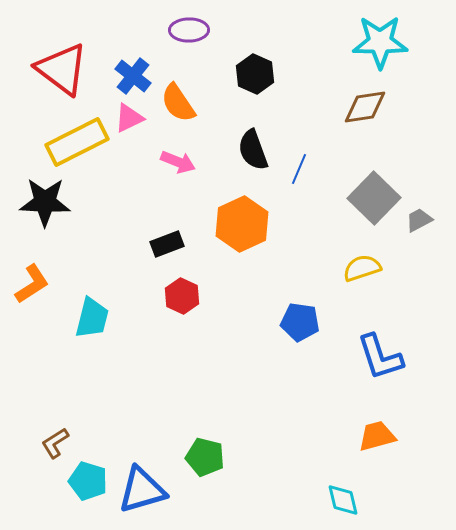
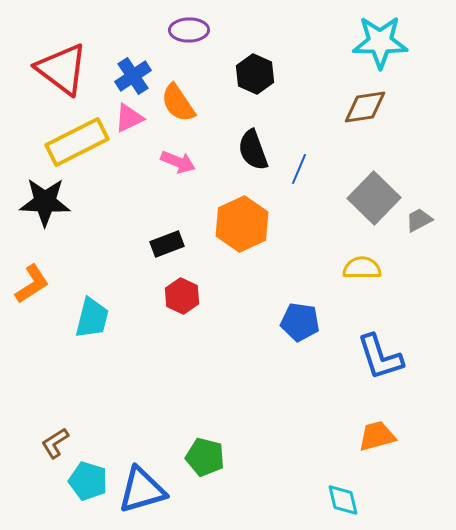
blue cross: rotated 18 degrees clockwise
yellow semicircle: rotated 18 degrees clockwise
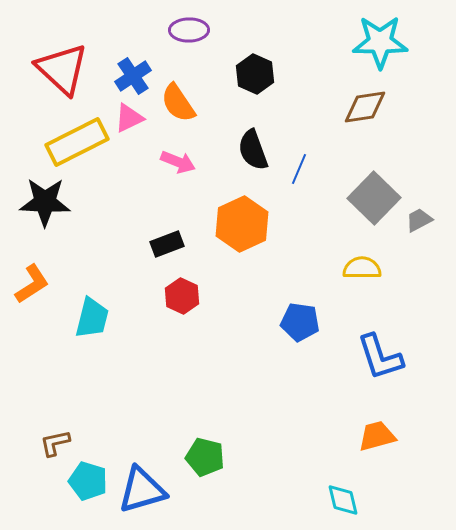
red triangle: rotated 6 degrees clockwise
brown L-shape: rotated 20 degrees clockwise
